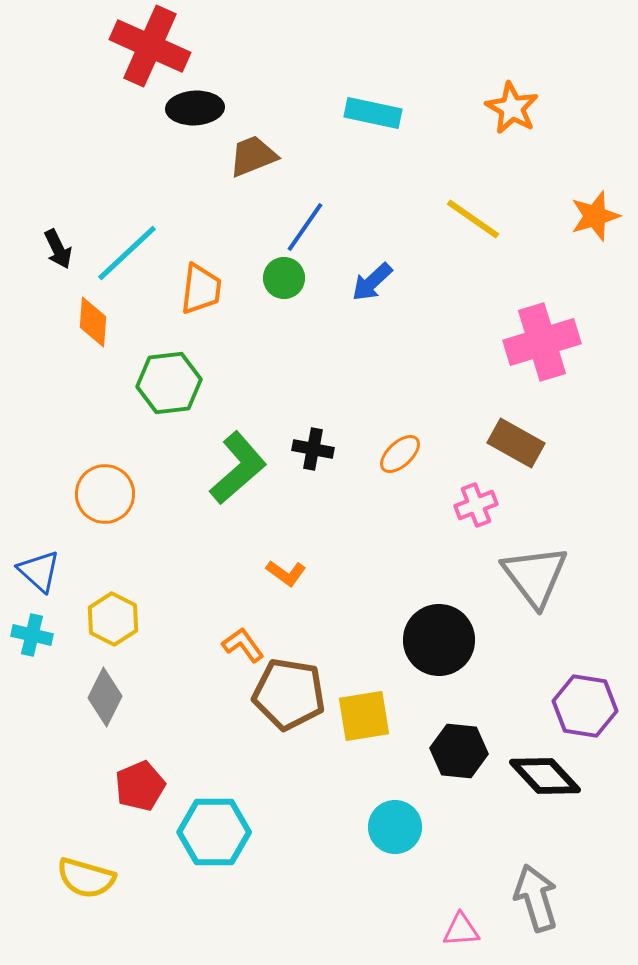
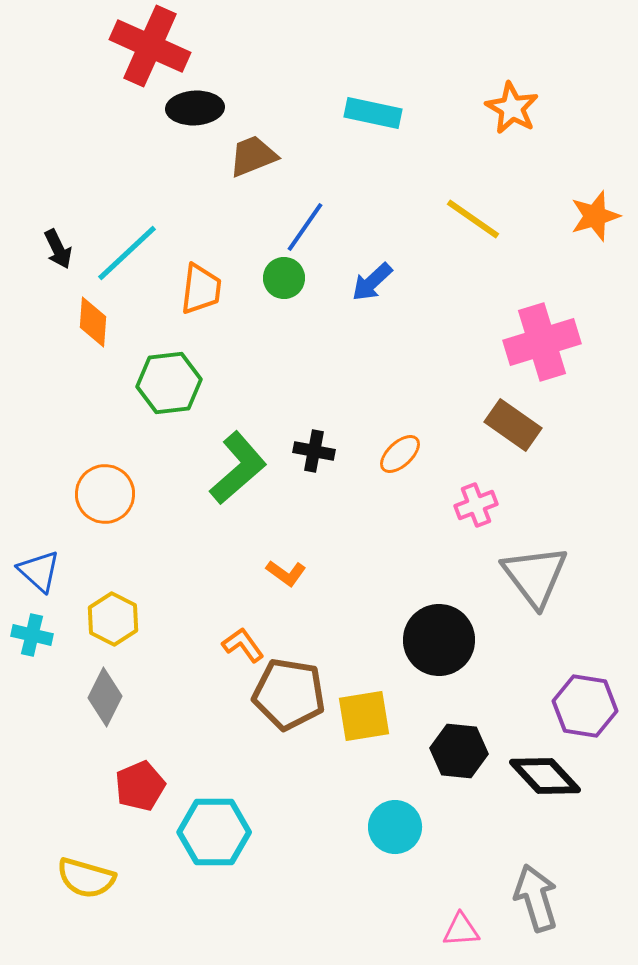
brown rectangle at (516, 443): moved 3 px left, 18 px up; rotated 6 degrees clockwise
black cross at (313, 449): moved 1 px right, 2 px down
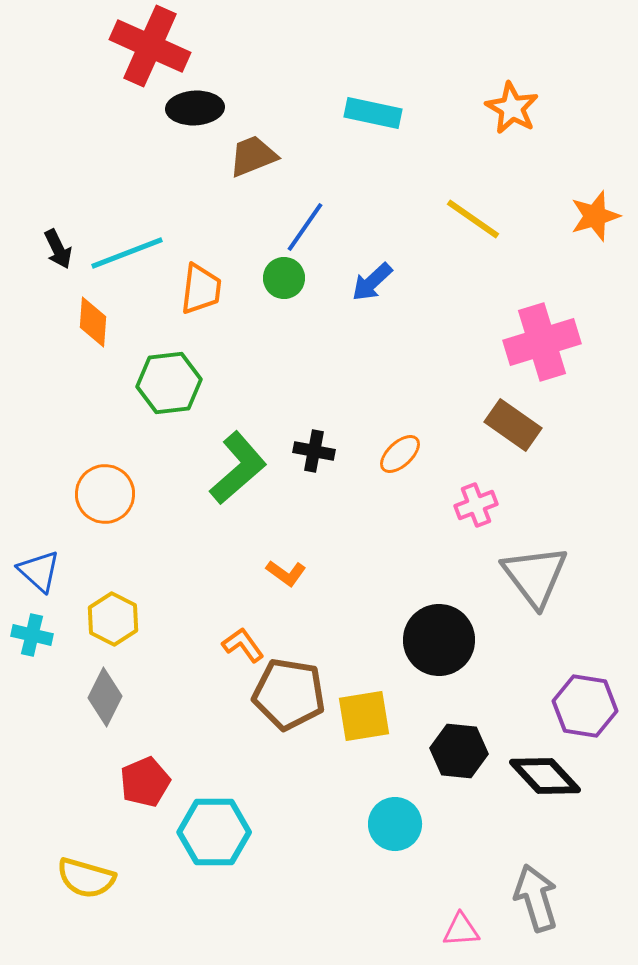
cyan line at (127, 253): rotated 22 degrees clockwise
red pentagon at (140, 786): moved 5 px right, 4 px up
cyan circle at (395, 827): moved 3 px up
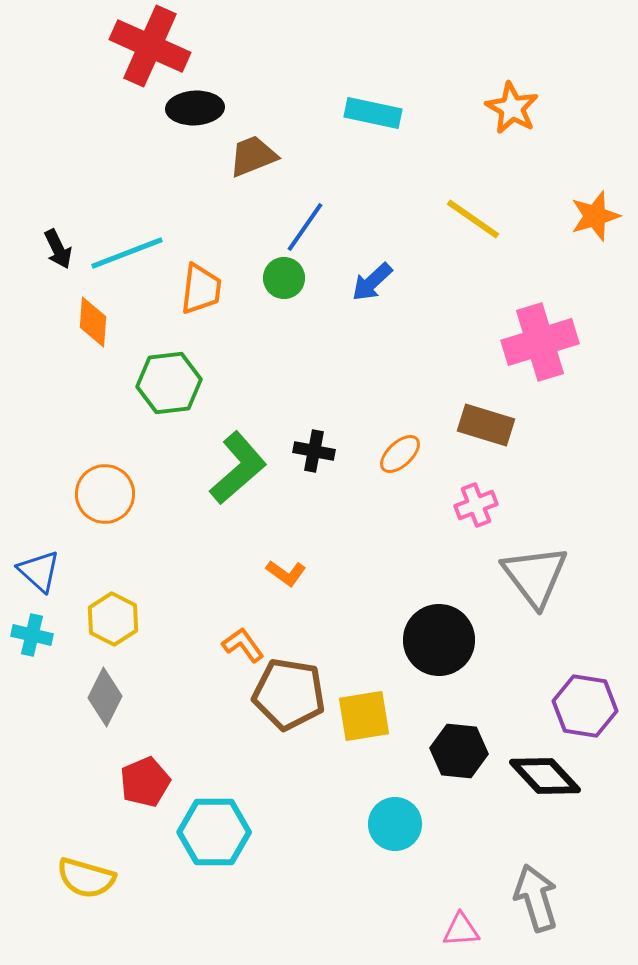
pink cross at (542, 342): moved 2 px left
brown rectangle at (513, 425): moved 27 px left; rotated 18 degrees counterclockwise
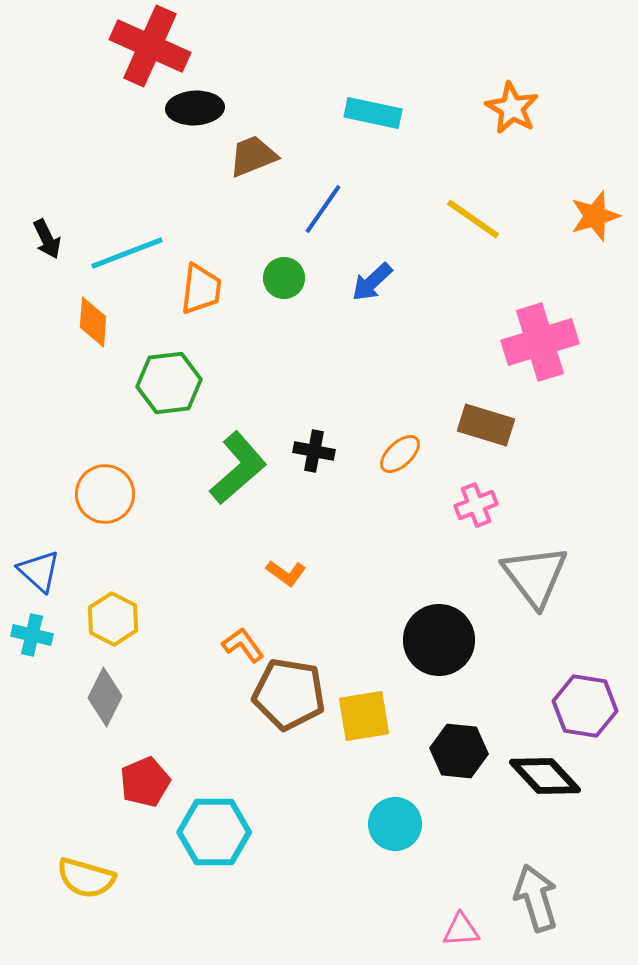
blue line at (305, 227): moved 18 px right, 18 px up
black arrow at (58, 249): moved 11 px left, 10 px up
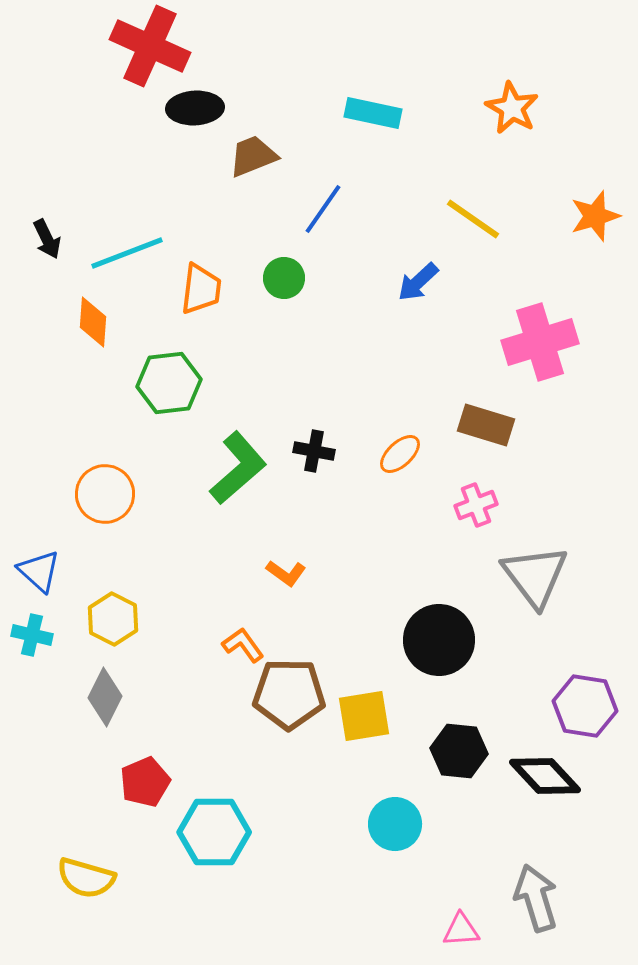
blue arrow at (372, 282): moved 46 px right
brown pentagon at (289, 694): rotated 8 degrees counterclockwise
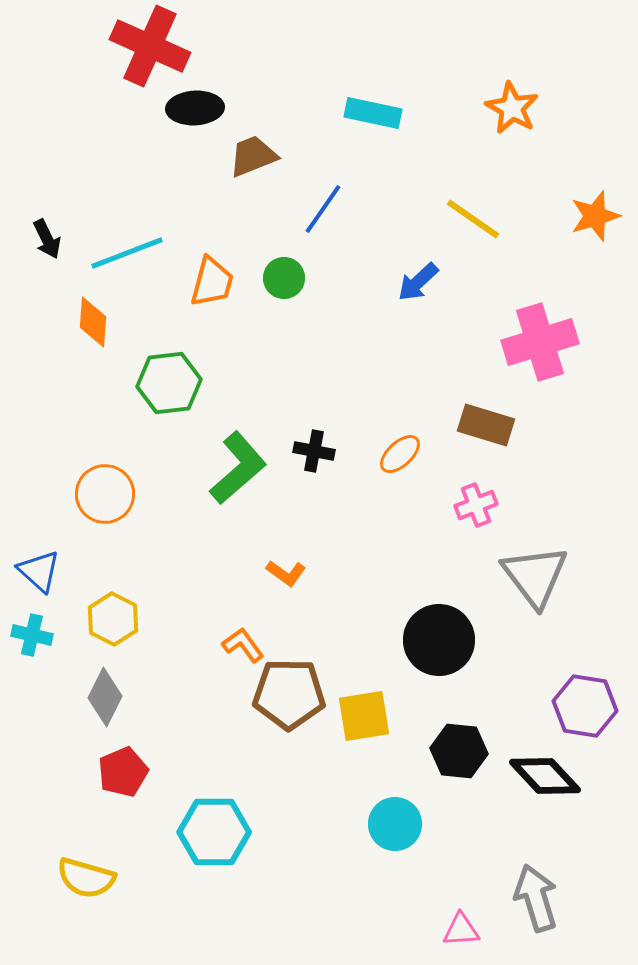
orange trapezoid at (201, 289): moved 11 px right, 7 px up; rotated 8 degrees clockwise
red pentagon at (145, 782): moved 22 px left, 10 px up
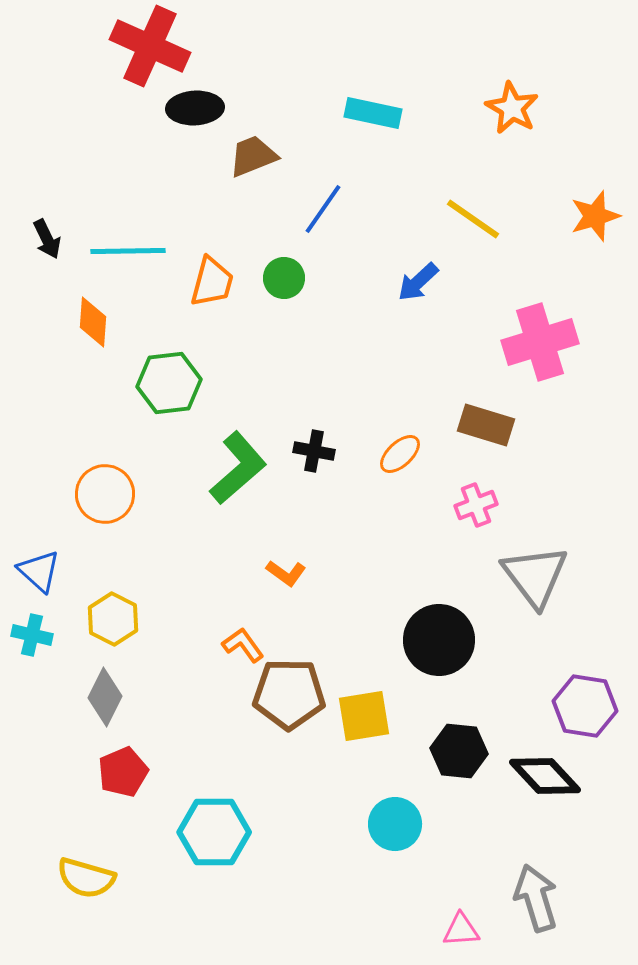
cyan line at (127, 253): moved 1 px right, 2 px up; rotated 20 degrees clockwise
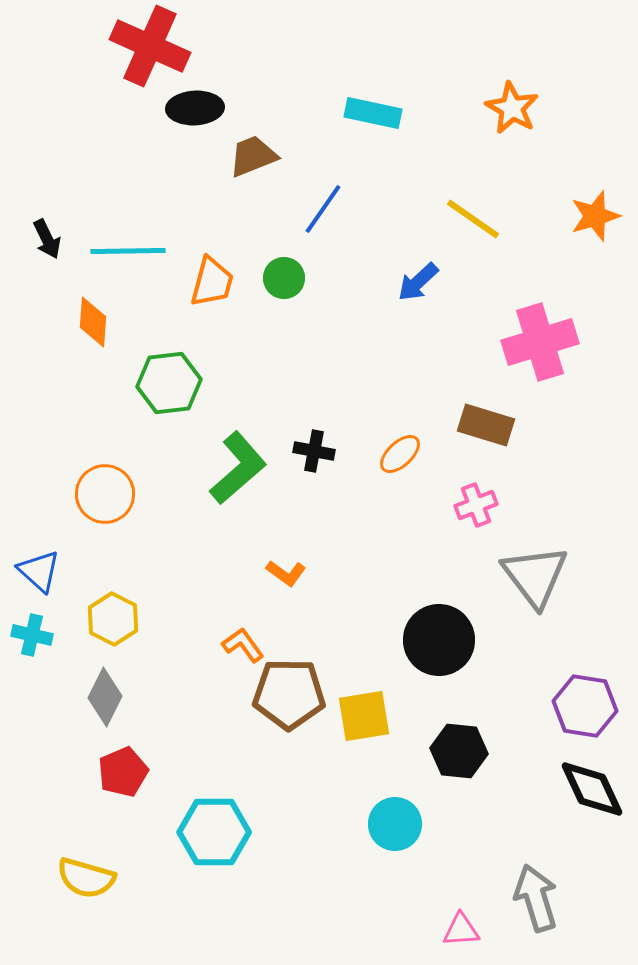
black diamond at (545, 776): moved 47 px right, 13 px down; rotated 18 degrees clockwise
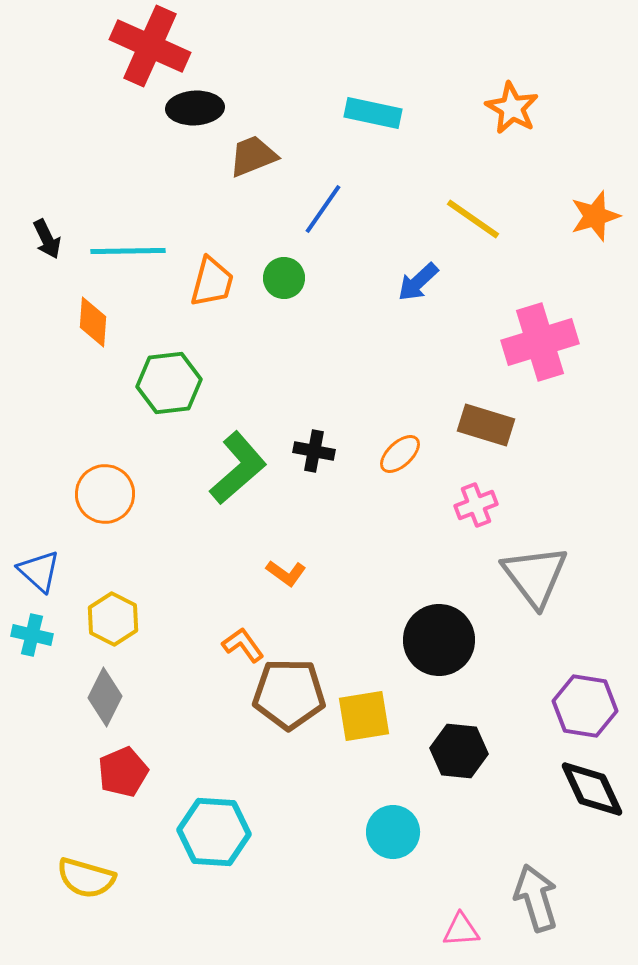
cyan circle at (395, 824): moved 2 px left, 8 px down
cyan hexagon at (214, 832): rotated 4 degrees clockwise
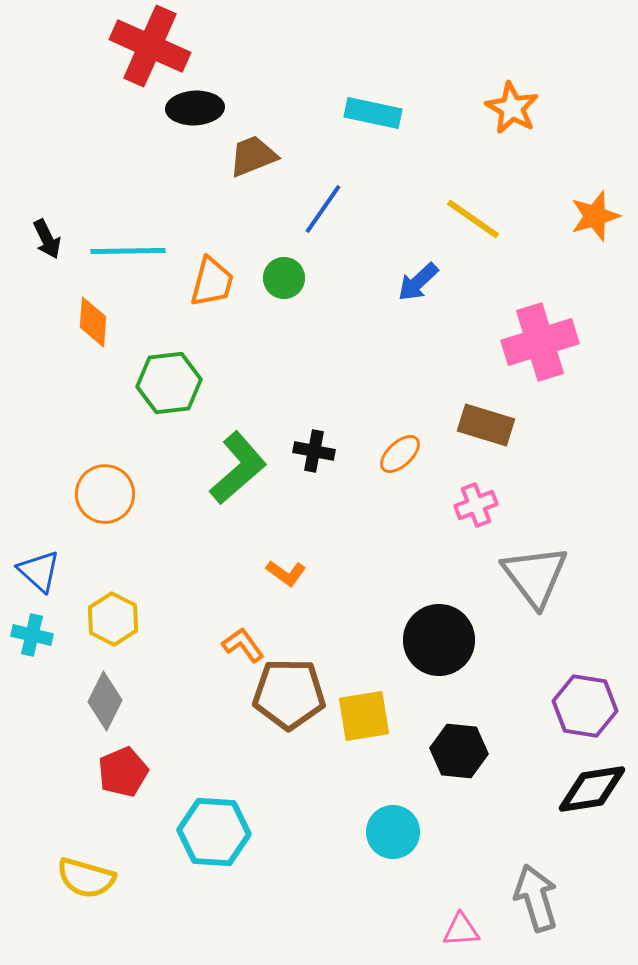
gray diamond at (105, 697): moved 4 px down
black diamond at (592, 789): rotated 74 degrees counterclockwise
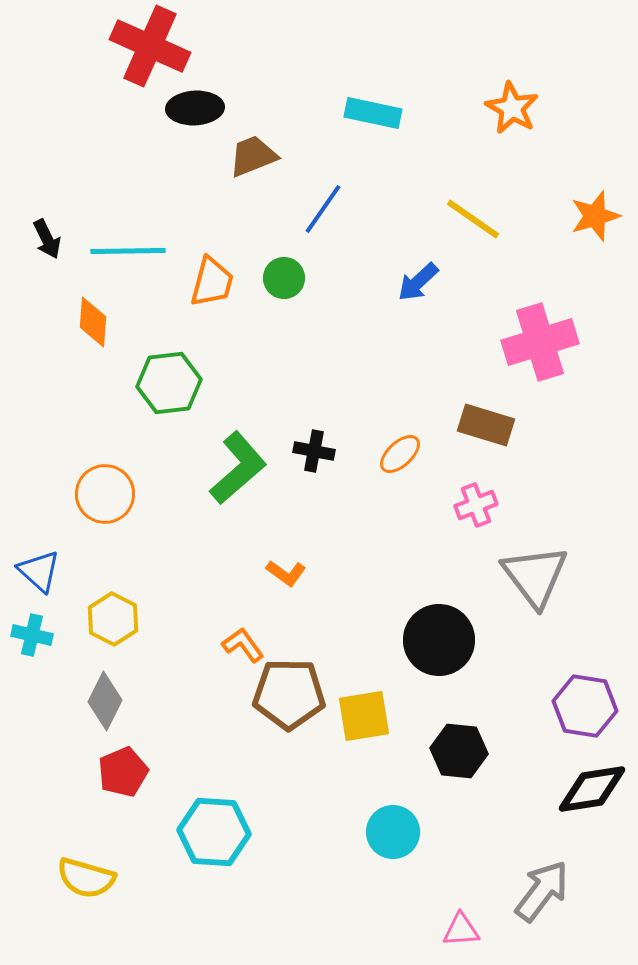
gray arrow at (536, 898): moved 6 px right, 7 px up; rotated 54 degrees clockwise
